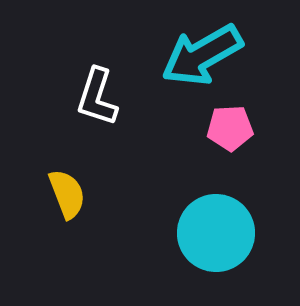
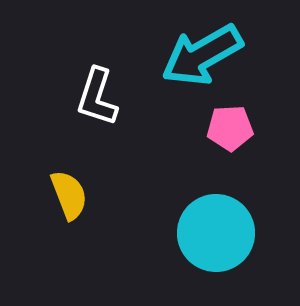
yellow semicircle: moved 2 px right, 1 px down
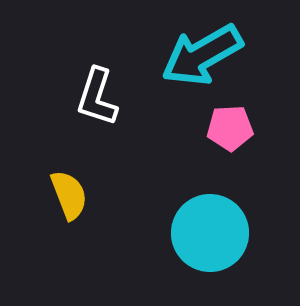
cyan circle: moved 6 px left
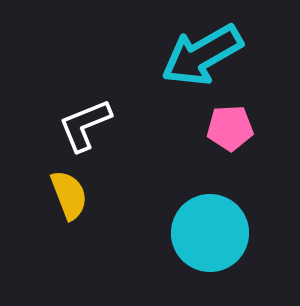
white L-shape: moved 12 px left, 28 px down; rotated 50 degrees clockwise
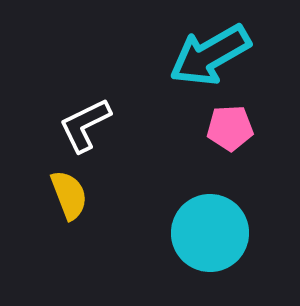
cyan arrow: moved 8 px right
white L-shape: rotated 4 degrees counterclockwise
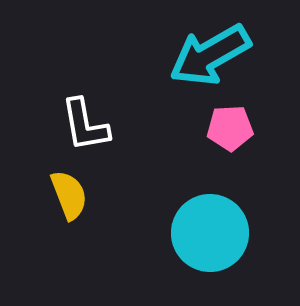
white L-shape: rotated 74 degrees counterclockwise
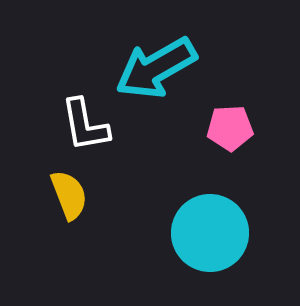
cyan arrow: moved 54 px left, 13 px down
